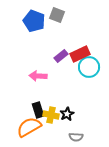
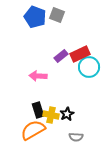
blue pentagon: moved 1 px right, 4 px up
orange semicircle: moved 4 px right, 3 px down
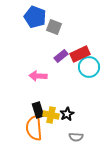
gray square: moved 3 px left, 12 px down
orange semicircle: moved 1 px right, 2 px up; rotated 65 degrees counterclockwise
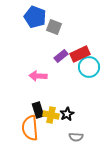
orange semicircle: moved 4 px left
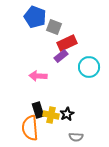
red rectangle: moved 13 px left, 11 px up
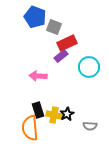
yellow cross: moved 3 px right
gray semicircle: moved 14 px right, 11 px up
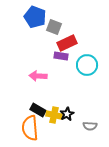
purple rectangle: rotated 48 degrees clockwise
cyan circle: moved 2 px left, 2 px up
black rectangle: rotated 42 degrees counterclockwise
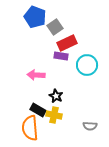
gray square: moved 1 px right; rotated 35 degrees clockwise
pink arrow: moved 2 px left, 1 px up
black star: moved 11 px left, 18 px up; rotated 16 degrees counterclockwise
